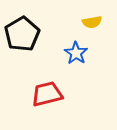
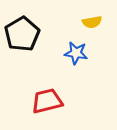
blue star: rotated 25 degrees counterclockwise
red trapezoid: moved 7 px down
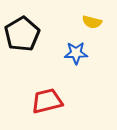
yellow semicircle: rotated 24 degrees clockwise
blue star: rotated 10 degrees counterclockwise
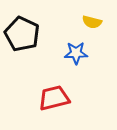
black pentagon: rotated 16 degrees counterclockwise
red trapezoid: moved 7 px right, 3 px up
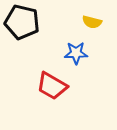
black pentagon: moved 12 px up; rotated 12 degrees counterclockwise
red trapezoid: moved 2 px left, 12 px up; rotated 136 degrees counterclockwise
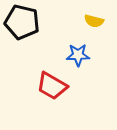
yellow semicircle: moved 2 px right, 1 px up
blue star: moved 2 px right, 2 px down
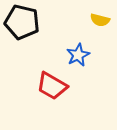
yellow semicircle: moved 6 px right, 1 px up
blue star: rotated 25 degrees counterclockwise
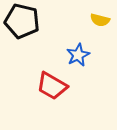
black pentagon: moved 1 px up
